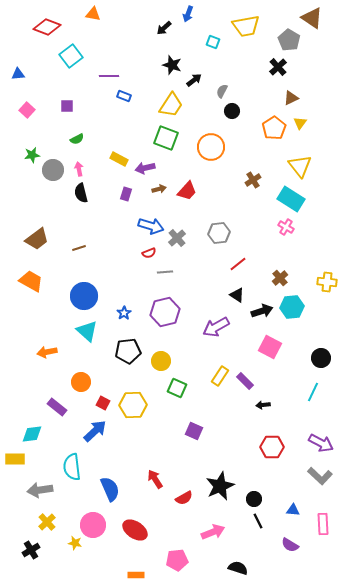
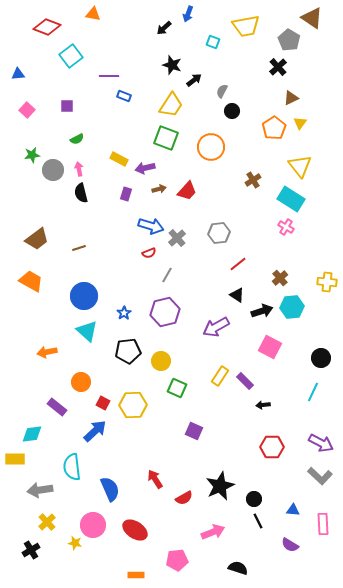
gray line at (165, 272): moved 2 px right, 3 px down; rotated 56 degrees counterclockwise
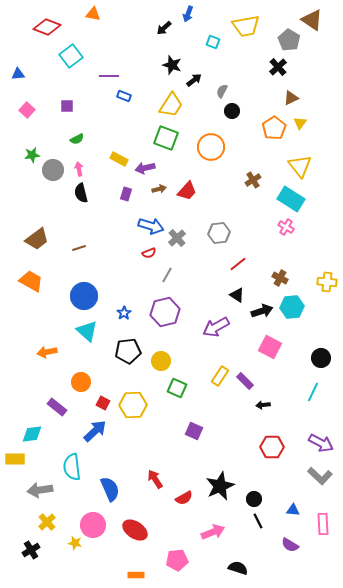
brown triangle at (312, 18): moved 2 px down
brown cross at (280, 278): rotated 21 degrees counterclockwise
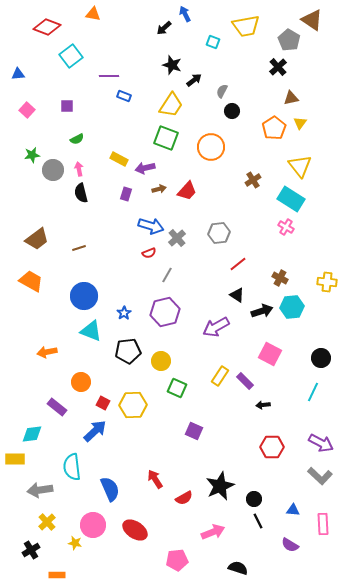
blue arrow at (188, 14): moved 3 px left; rotated 133 degrees clockwise
brown triangle at (291, 98): rotated 14 degrees clockwise
cyan triangle at (87, 331): moved 4 px right; rotated 20 degrees counterclockwise
pink square at (270, 347): moved 7 px down
orange rectangle at (136, 575): moved 79 px left
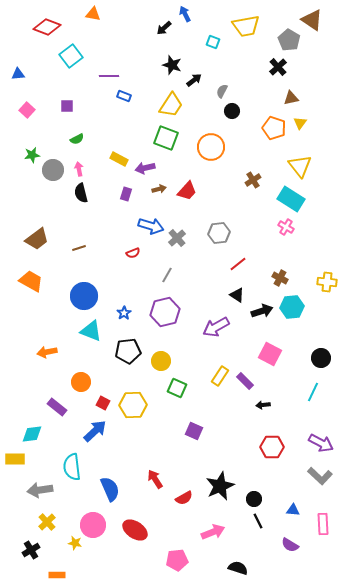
orange pentagon at (274, 128): rotated 20 degrees counterclockwise
red semicircle at (149, 253): moved 16 px left
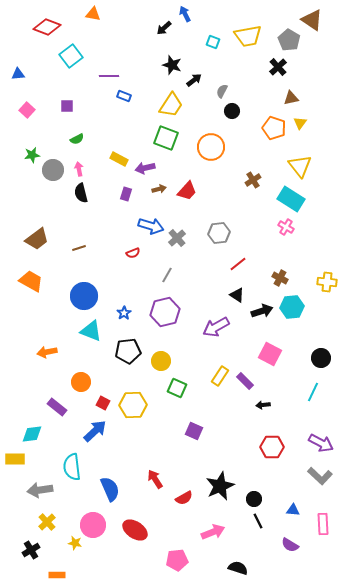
yellow trapezoid at (246, 26): moved 2 px right, 10 px down
